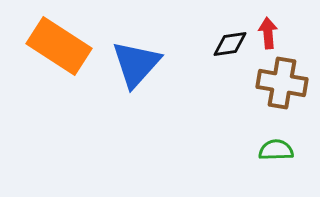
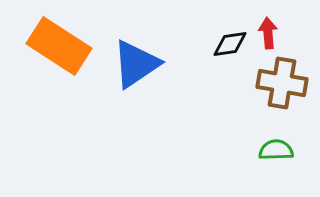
blue triangle: rotated 14 degrees clockwise
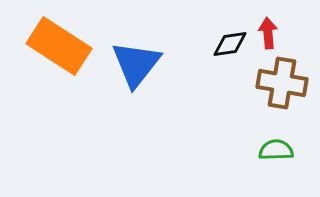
blue triangle: rotated 18 degrees counterclockwise
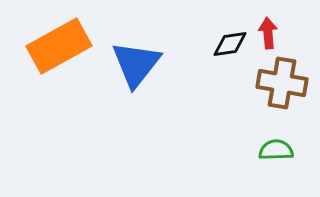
orange rectangle: rotated 62 degrees counterclockwise
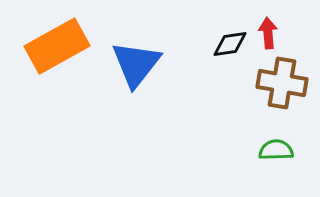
orange rectangle: moved 2 px left
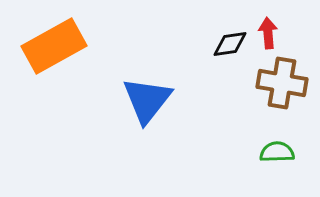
orange rectangle: moved 3 px left
blue triangle: moved 11 px right, 36 px down
green semicircle: moved 1 px right, 2 px down
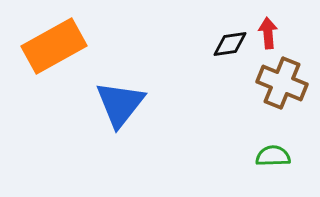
brown cross: rotated 12 degrees clockwise
blue triangle: moved 27 px left, 4 px down
green semicircle: moved 4 px left, 4 px down
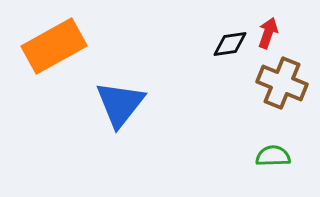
red arrow: rotated 24 degrees clockwise
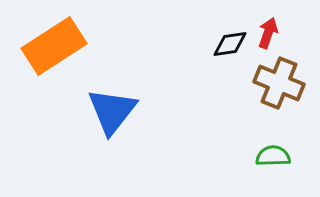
orange rectangle: rotated 4 degrees counterclockwise
brown cross: moved 3 px left
blue triangle: moved 8 px left, 7 px down
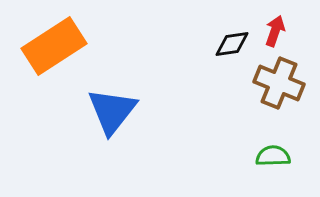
red arrow: moved 7 px right, 2 px up
black diamond: moved 2 px right
